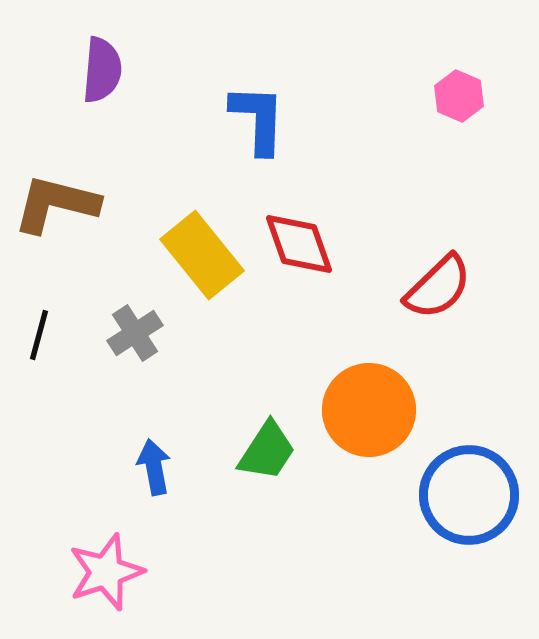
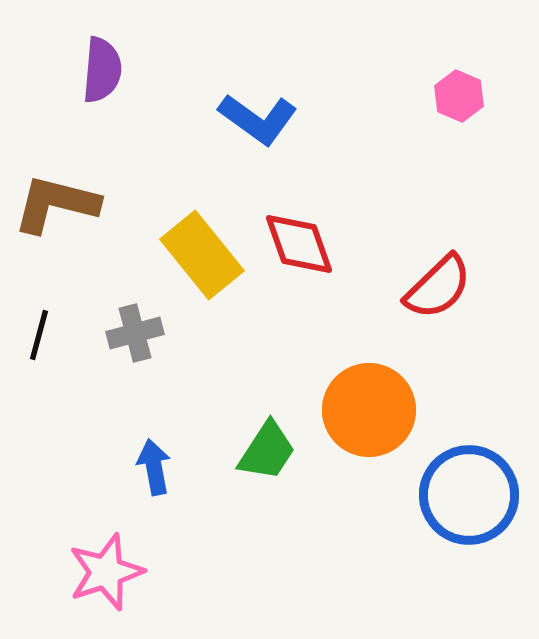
blue L-shape: rotated 124 degrees clockwise
gray cross: rotated 18 degrees clockwise
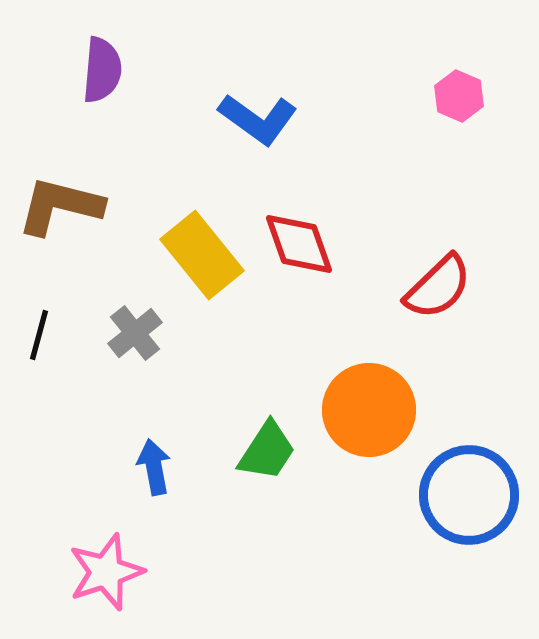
brown L-shape: moved 4 px right, 2 px down
gray cross: rotated 24 degrees counterclockwise
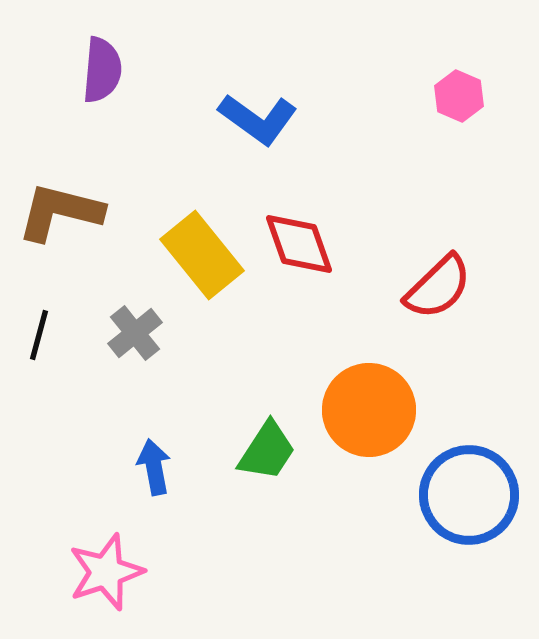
brown L-shape: moved 6 px down
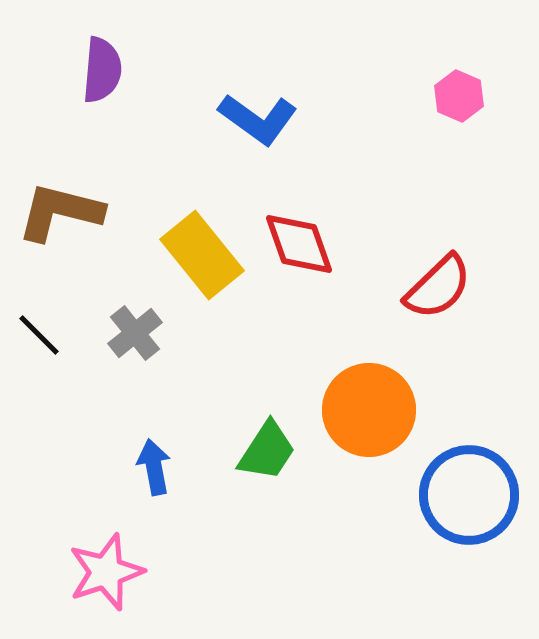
black line: rotated 60 degrees counterclockwise
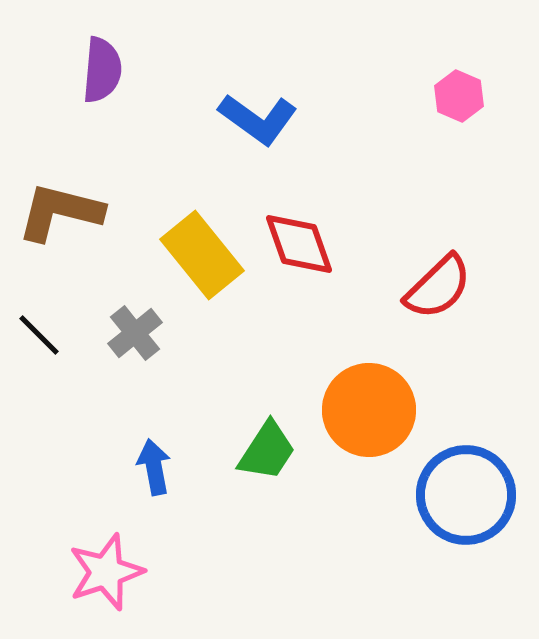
blue circle: moved 3 px left
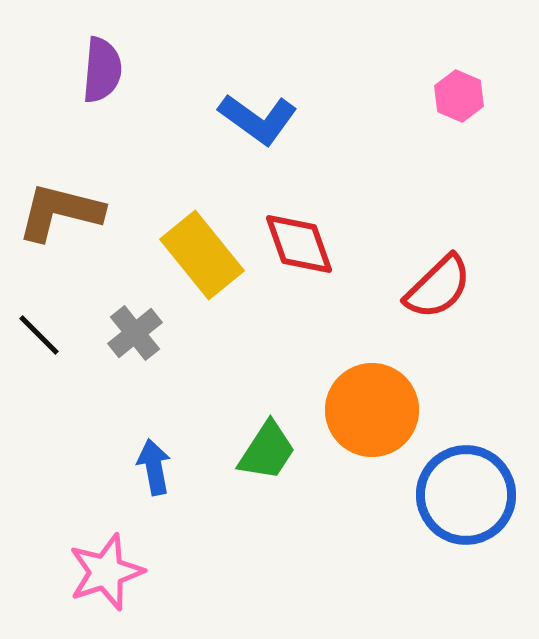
orange circle: moved 3 px right
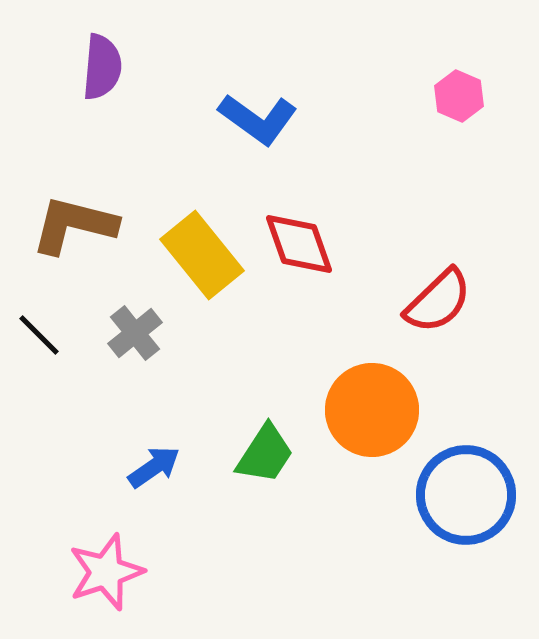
purple semicircle: moved 3 px up
brown L-shape: moved 14 px right, 13 px down
red semicircle: moved 14 px down
green trapezoid: moved 2 px left, 3 px down
blue arrow: rotated 66 degrees clockwise
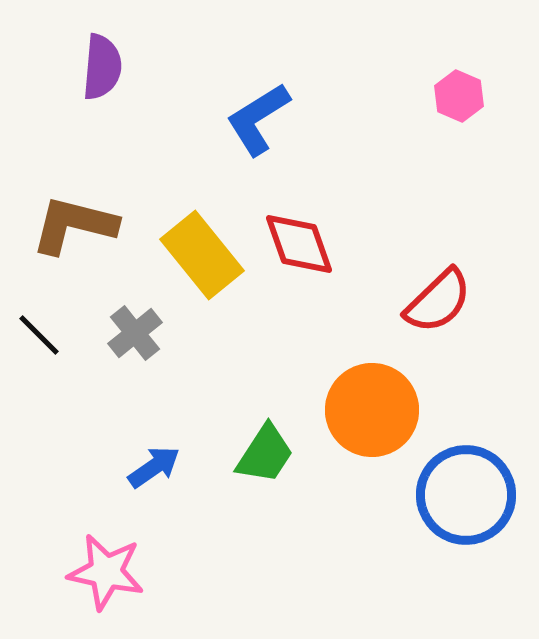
blue L-shape: rotated 112 degrees clockwise
pink star: rotated 30 degrees clockwise
